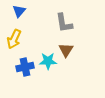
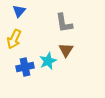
cyan star: rotated 24 degrees counterclockwise
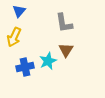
yellow arrow: moved 2 px up
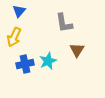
brown triangle: moved 11 px right
blue cross: moved 3 px up
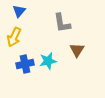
gray L-shape: moved 2 px left
cyan star: rotated 12 degrees clockwise
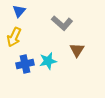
gray L-shape: rotated 40 degrees counterclockwise
